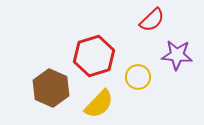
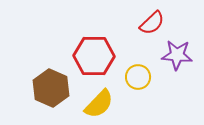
red semicircle: moved 3 px down
red hexagon: rotated 18 degrees clockwise
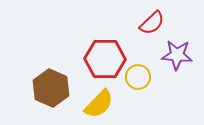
red hexagon: moved 11 px right, 3 px down
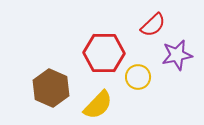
red semicircle: moved 1 px right, 2 px down
purple star: rotated 16 degrees counterclockwise
red hexagon: moved 1 px left, 6 px up
yellow semicircle: moved 1 px left, 1 px down
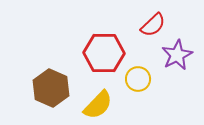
purple star: rotated 16 degrees counterclockwise
yellow circle: moved 2 px down
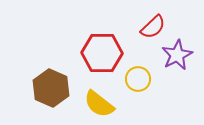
red semicircle: moved 2 px down
red hexagon: moved 2 px left
yellow semicircle: moved 1 px right, 1 px up; rotated 84 degrees clockwise
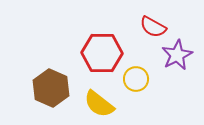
red semicircle: rotated 72 degrees clockwise
yellow circle: moved 2 px left
